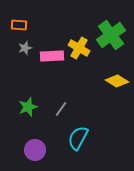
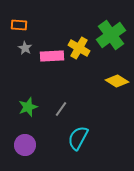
gray star: rotated 24 degrees counterclockwise
purple circle: moved 10 px left, 5 px up
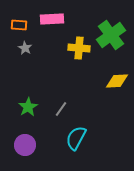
yellow cross: rotated 25 degrees counterclockwise
pink rectangle: moved 37 px up
yellow diamond: rotated 35 degrees counterclockwise
green star: rotated 12 degrees counterclockwise
cyan semicircle: moved 2 px left
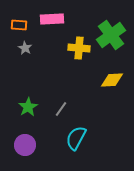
yellow diamond: moved 5 px left, 1 px up
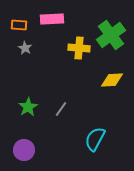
cyan semicircle: moved 19 px right, 1 px down
purple circle: moved 1 px left, 5 px down
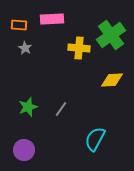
green star: rotated 12 degrees clockwise
